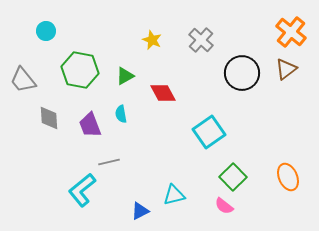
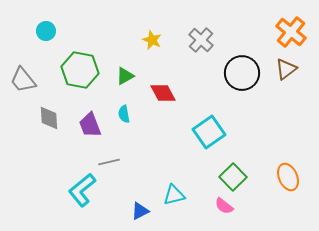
cyan semicircle: moved 3 px right
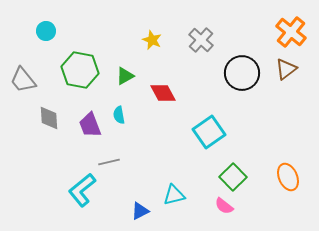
cyan semicircle: moved 5 px left, 1 px down
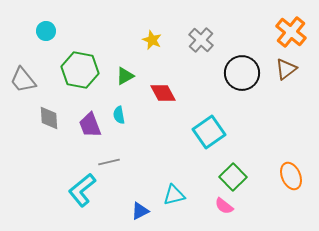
orange ellipse: moved 3 px right, 1 px up
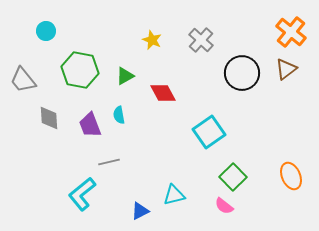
cyan L-shape: moved 4 px down
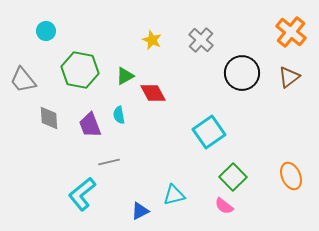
brown triangle: moved 3 px right, 8 px down
red diamond: moved 10 px left
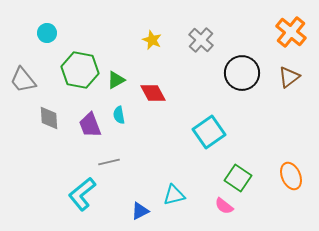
cyan circle: moved 1 px right, 2 px down
green triangle: moved 9 px left, 4 px down
green square: moved 5 px right, 1 px down; rotated 12 degrees counterclockwise
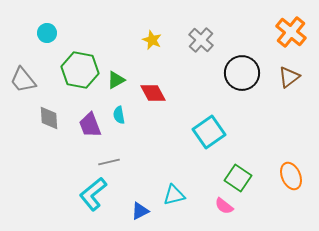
cyan L-shape: moved 11 px right
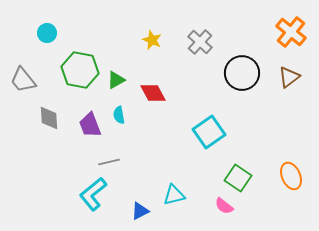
gray cross: moved 1 px left, 2 px down
